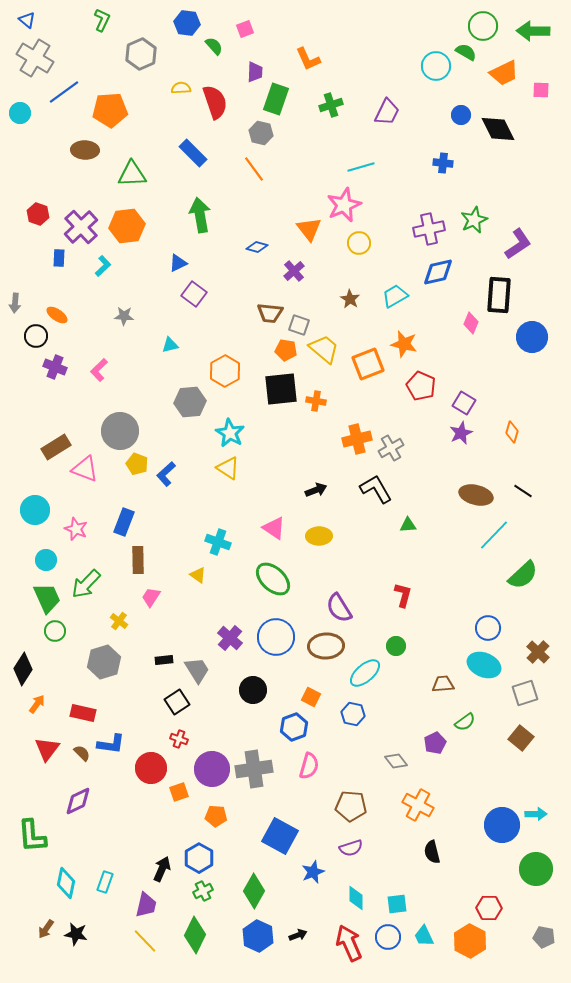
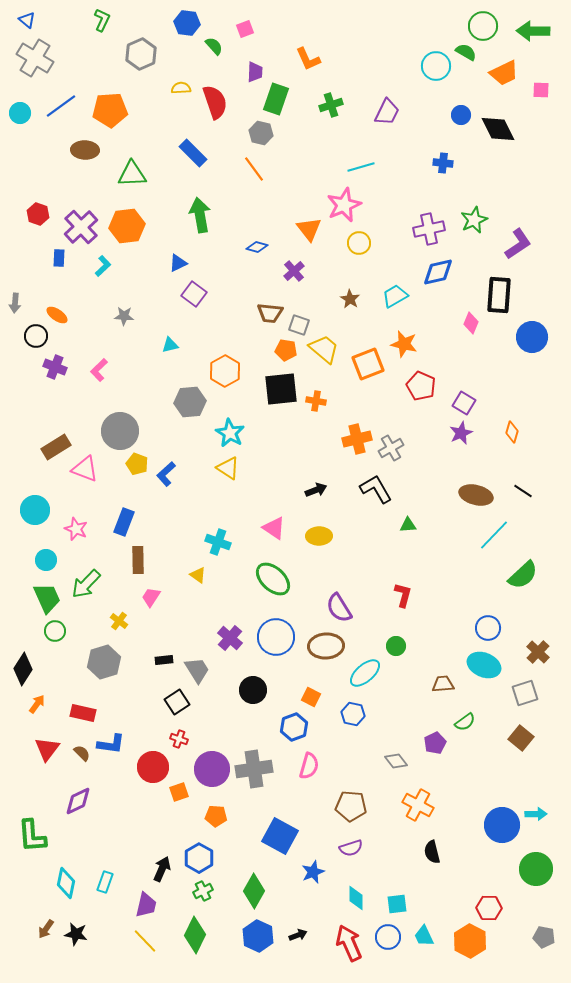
blue line at (64, 92): moved 3 px left, 14 px down
red circle at (151, 768): moved 2 px right, 1 px up
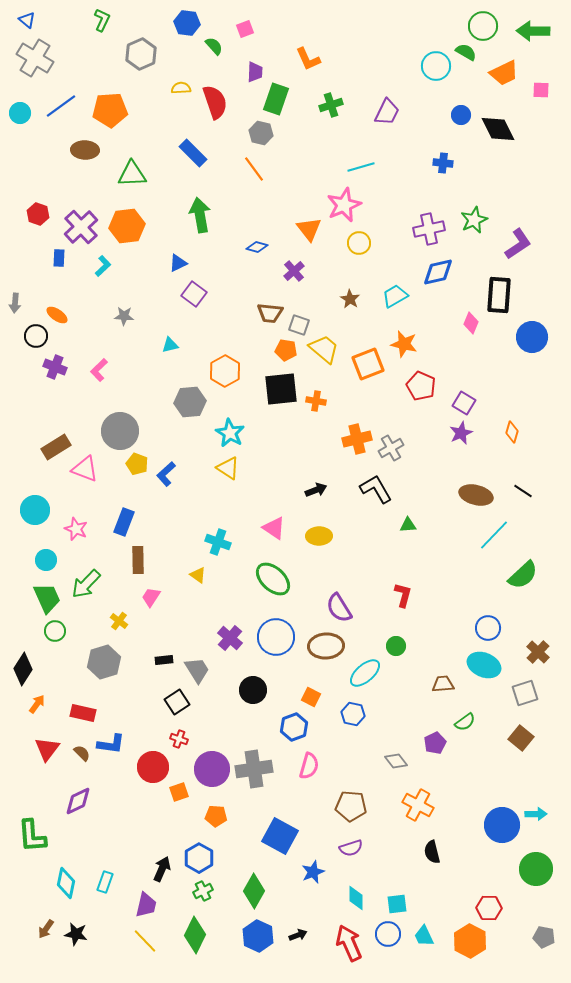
blue circle at (388, 937): moved 3 px up
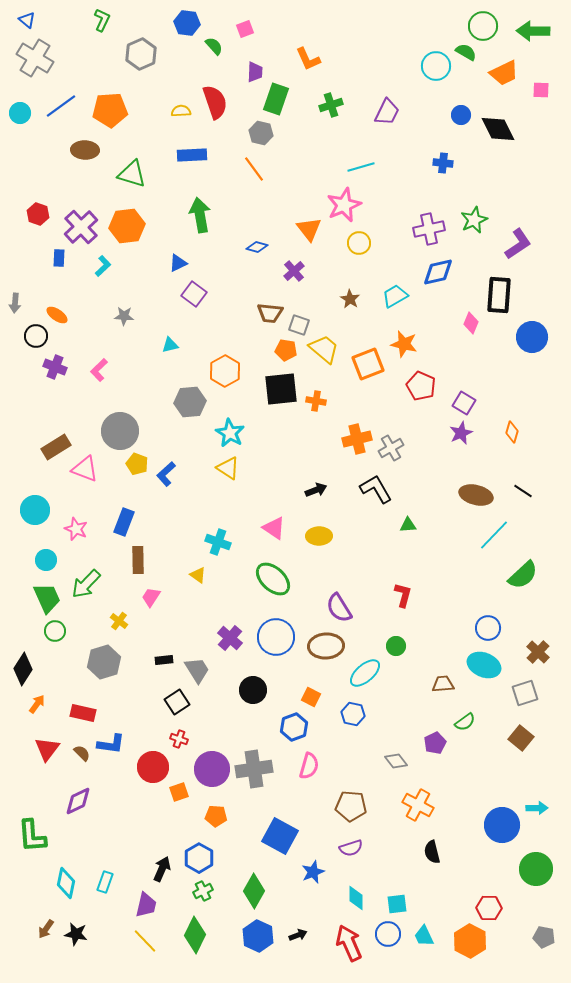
yellow semicircle at (181, 88): moved 23 px down
blue rectangle at (193, 153): moved 1 px left, 2 px down; rotated 48 degrees counterclockwise
green triangle at (132, 174): rotated 20 degrees clockwise
cyan arrow at (536, 814): moved 1 px right, 6 px up
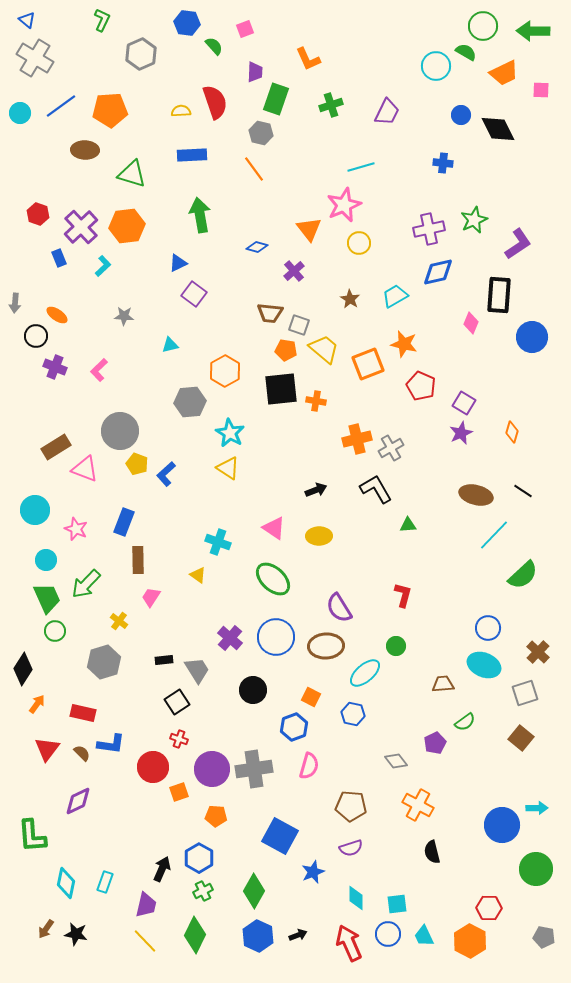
blue rectangle at (59, 258): rotated 24 degrees counterclockwise
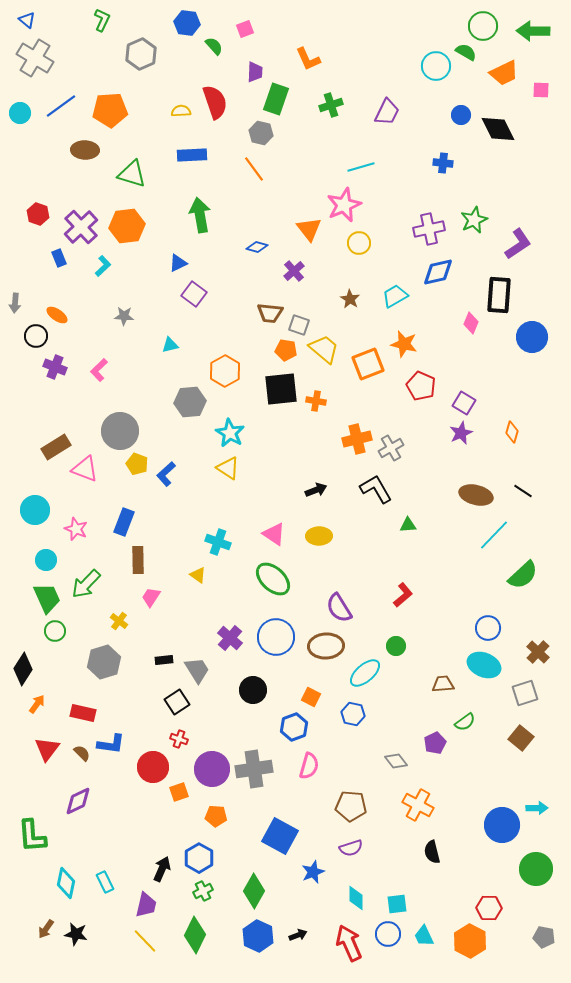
pink triangle at (274, 528): moved 6 px down
red L-shape at (403, 595): rotated 35 degrees clockwise
cyan rectangle at (105, 882): rotated 45 degrees counterclockwise
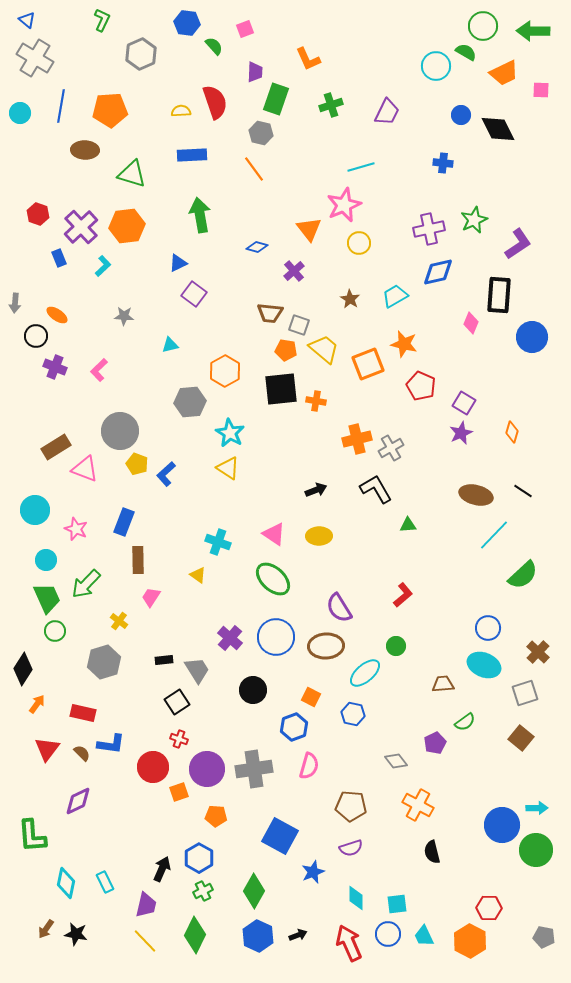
blue line at (61, 106): rotated 44 degrees counterclockwise
purple circle at (212, 769): moved 5 px left
green circle at (536, 869): moved 19 px up
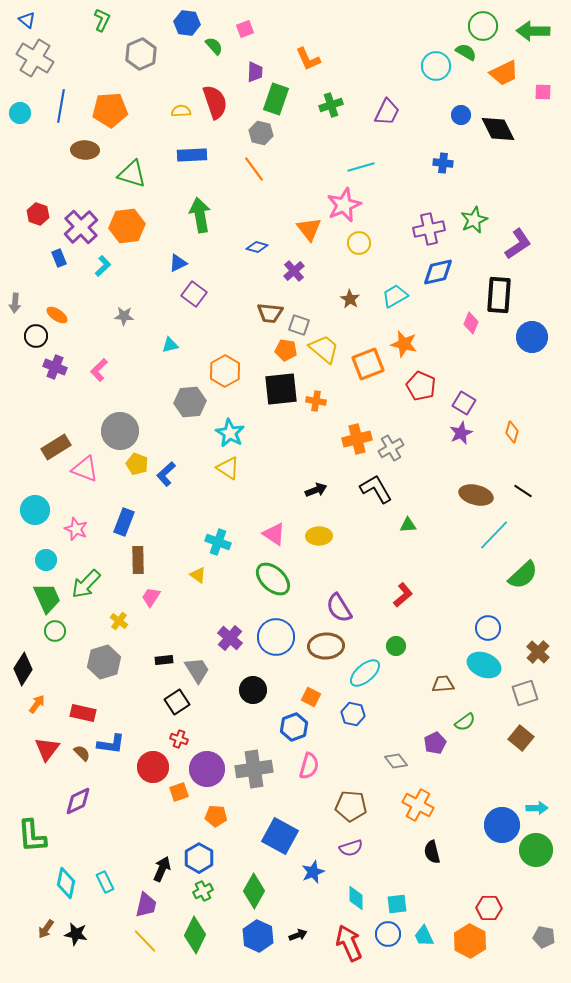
pink square at (541, 90): moved 2 px right, 2 px down
